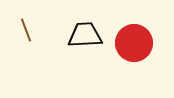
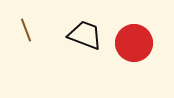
black trapezoid: rotated 24 degrees clockwise
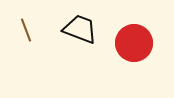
black trapezoid: moved 5 px left, 6 px up
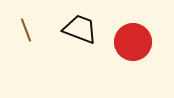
red circle: moved 1 px left, 1 px up
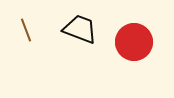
red circle: moved 1 px right
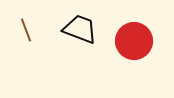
red circle: moved 1 px up
